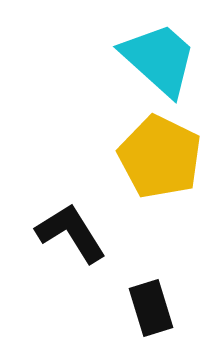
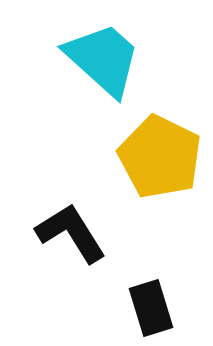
cyan trapezoid: moved 56 px left
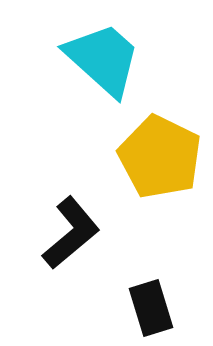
black L-shape: rotated 82 degrees clockwise
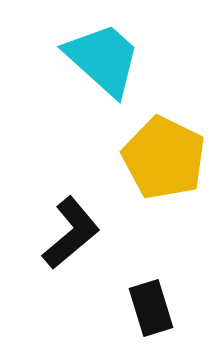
yellow pentagon: moved 4 px right, 1 px down
